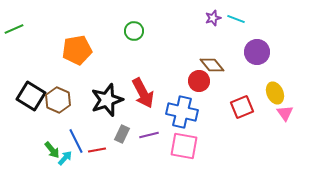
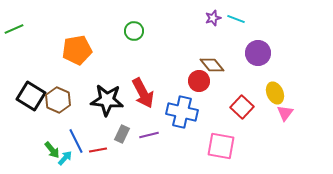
purple circle: moved 1 px right, 1 px down
black star: rotated 24 degrees clockwise
red square: rotated 25 degrees counterclockwise
pink triangle: rotated 12 degrees clockwise
pink square: moved 37 px right
red line: moved 1 px right
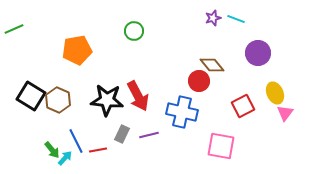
red arrow: moved 5 px left, 3 px down
red square: moved 1 px right, 1 px up; rotated 20 degrees clockwise
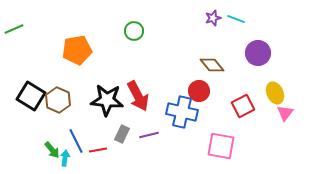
red circle: moved 10 px down
cyan arrow: rotated 35 degrees counterclockwise
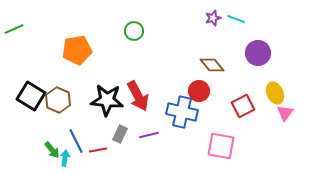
gray rectangle: moved 2 px left
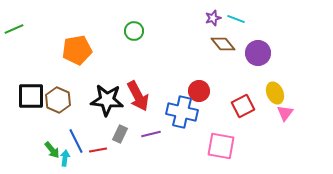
brown diamond: moved 11 px right, 21 px up
black square: rotated 32 degrees counterclockwise
purple line: moved 2 px right, 1 px up
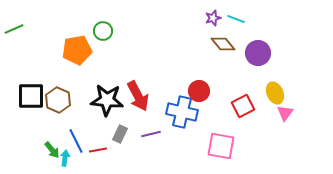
green circle: moved 31 px left
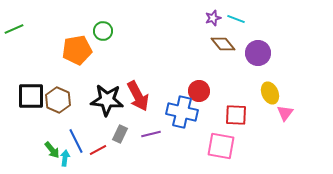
yellow ellipse: moved 5 px left
red square: moved 7 px left, 9 px down; rotated 30 degrees clockwise
red line: rotated 18 degrees counterclockwise
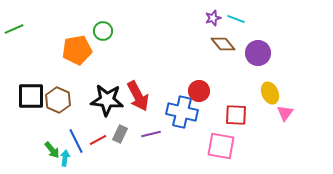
red line: moved 10 px up
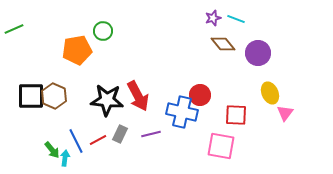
red circle: moved 1 px right, 4 px down
brown hexagon: moved 4 px left, 4 px up
